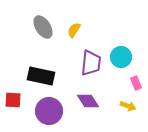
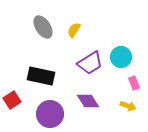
purple trapezoid: moved 1 px left; rotated 52 degrees clockwise
pink rectangle: moved 2 px left
red square: moved 1 px left; rotated 36 degrees counterclockwise
purple circle: moved 1 px right, 3 px down
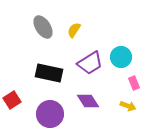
black rectangle: moved 8 px right, 3 px up
